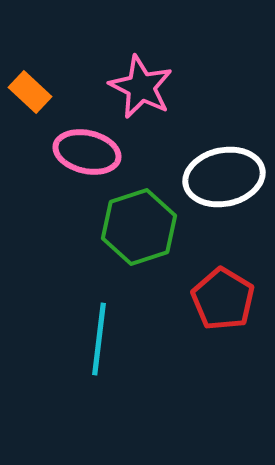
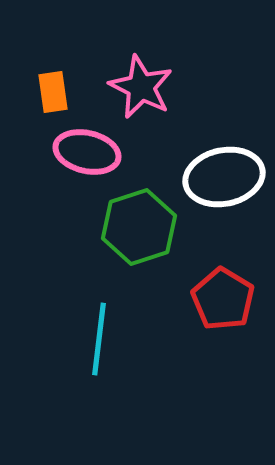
orange rectangle: moved 23 px right; rotated 39 degrees clockwise
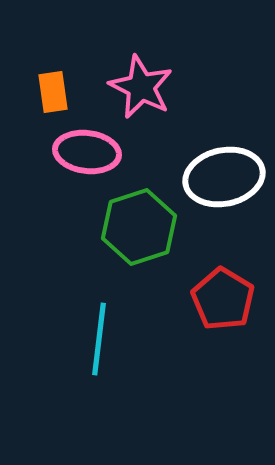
pink ellipse: rotated 6 degrees counterclockwise
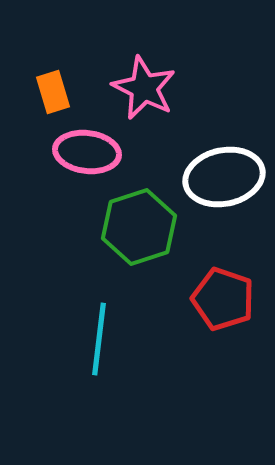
pink star: moved 3 px right, 1 px down
orange rectangle: rotated 9 degrees counterclockwise
red pentagon: rotated 12 degrees counterclockwise
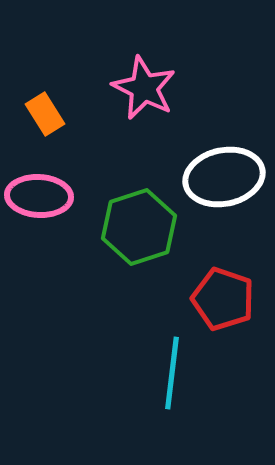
orange rectangle: moved 8 px left, 22 px down; rotated 15 degrees counterclockwise
pink ellipse: moved 48 px left, 44 px down; rotated 4 degrees counterclockwise
cyan line: moved 73 px right, 34 px down
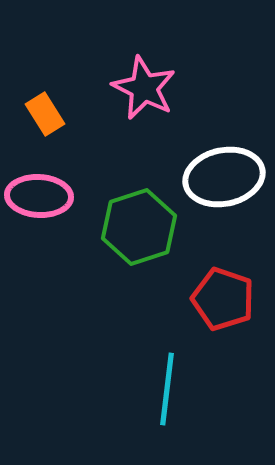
cyan line: moved 5 px left, 16 px down
